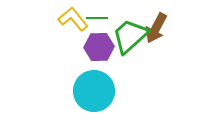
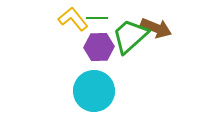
brown arrow: rotated 96 degrees counterclockwise
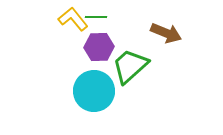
green line: moved 1 px left, 1 px up
brown arrow: moved 10 px right, 5 px down
green trapezoid: moved 30 px down
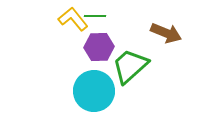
green line: moved 1 px left, 1 px up
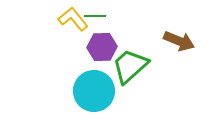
brown arrow: moved 13 px right, 8 px down
purple hexagon: moved 3 px right
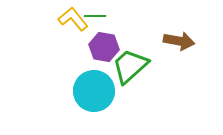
brown arrow: rotated 12 degrees counterclockwise
purple hexagon: moved 2 px right; rotated 12 degrees clockwise
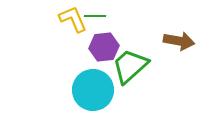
yellow L-shape: rotated 16 degrees clockwise
purple hexagon: rotated 16 degrees counterclockwise
cyan circle: moved 1 px left, 1 px up
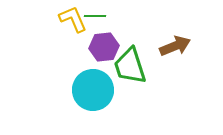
brown arrow: moved 4 px left, 5 px down; rotated 32 degrees counterclockwise
green trapezoid: rotated 66 degrees counterclockwise
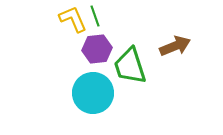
green line: rotated 70 degrees clockwise
purple hexagon: moved 7 px left, 2 px down
cyan circle: moved 3 px down
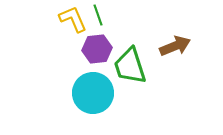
green line: moved 3 px right, 1 px up
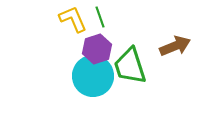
green line: moved 2 px right, 2 px down
purple hexagon: rotated 12 degrees counterclockwise
cyan circle: moved 17 px up
